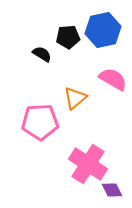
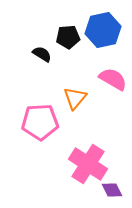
orange triangle: rotated 10 degrees counterclockwise
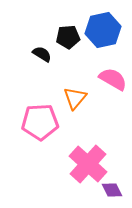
pink cross: rotated 9 degrees clockwise
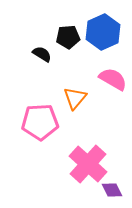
blue hexagon: moved 2 px down; rotated 12 degrees counterclockwise
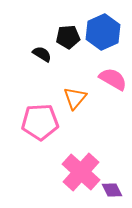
pink cross: moved 7 px left, 8 px down
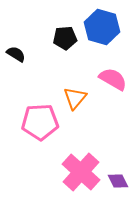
blue hexagon: moved 1 px left, 5 px up; rotated 20 degrees counterclockwise
black pentagon: moved 3 px left, 1 px down
black semicircle: moved 26 px left
purple diamond: moved 6 px right, 9 px up
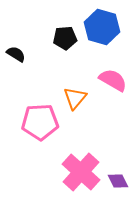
pink semicircle: moved 1 px down
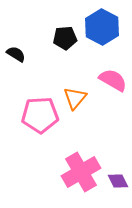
blue hexagon: rotated 12 degrees clockwise
pink pentagon: moved 7 px up
pink cross: rotated 18 degrees clockwise
